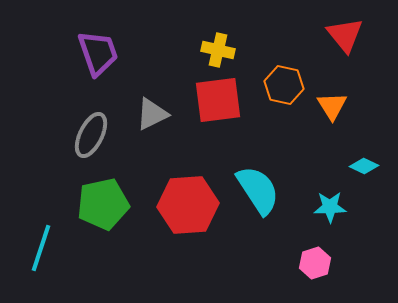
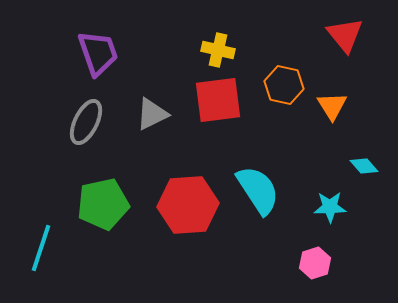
gray ellipse: moved 5 px left, 13 px up
cyan diamond: rotated 24 degrees clockwise
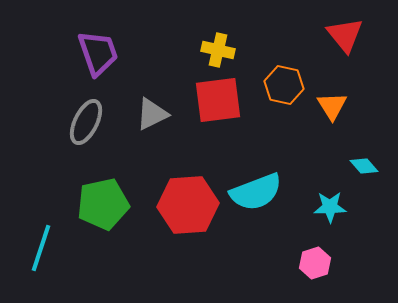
cyan semicircle: moved 2 px left, 2 px down; rotated 102 degrees clockwise
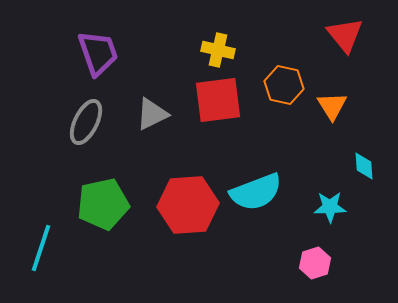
cyan diamond: rotated 36 degrees clockwise
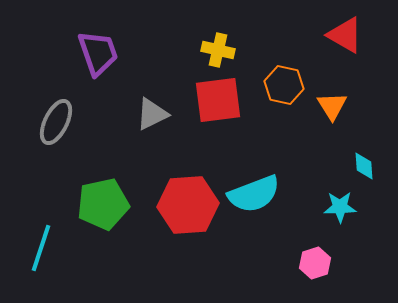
red triangle: rotated 21 degrees counterclockwise
gray ellipse: moved 30 px left
cyan semicircle: moved 2 px left, 2 px down
cyan star: moved 10 px right
